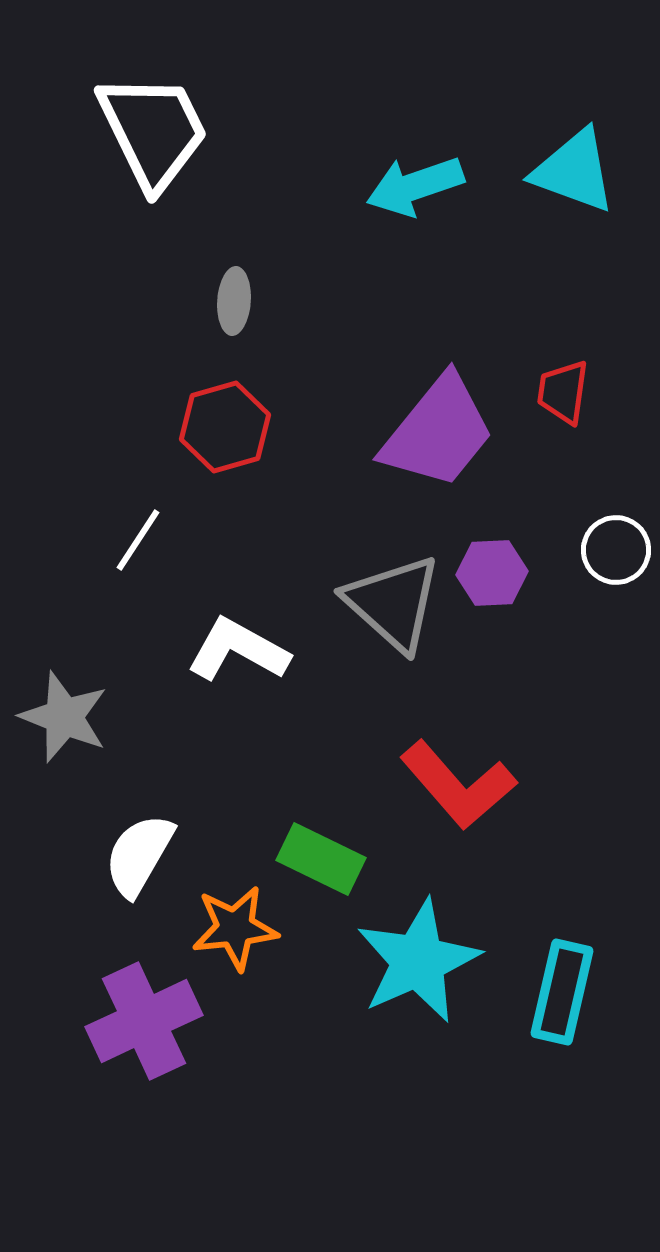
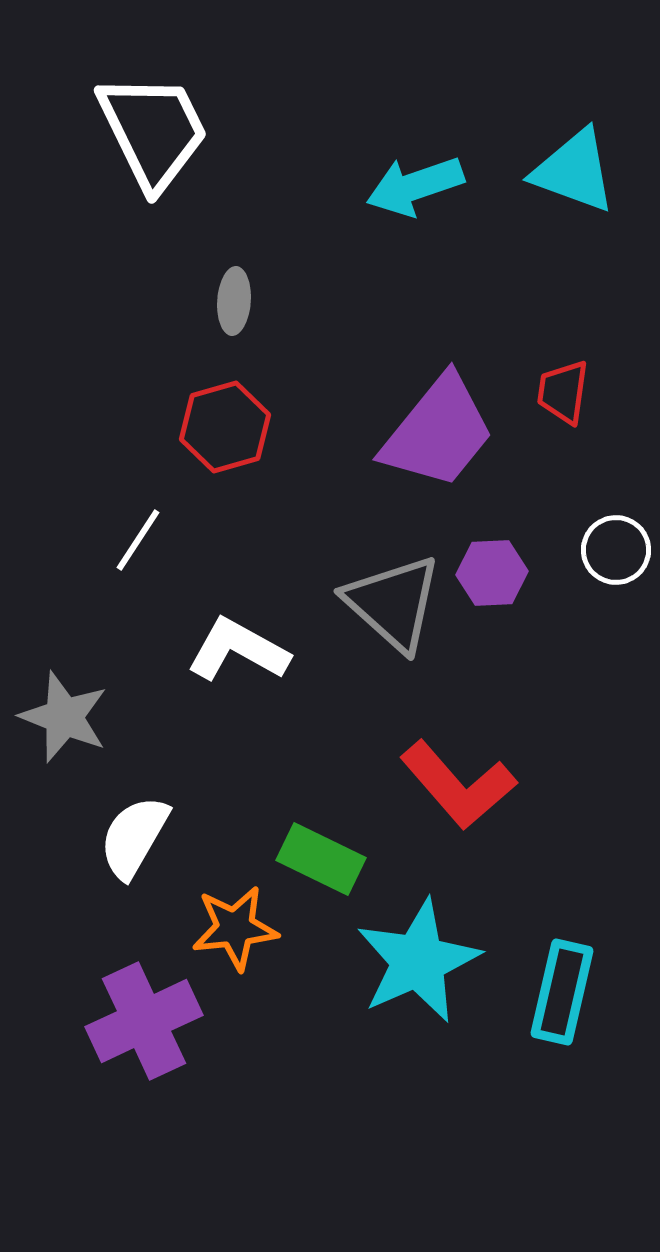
white semicircle: moved 5 px left, 18 px up
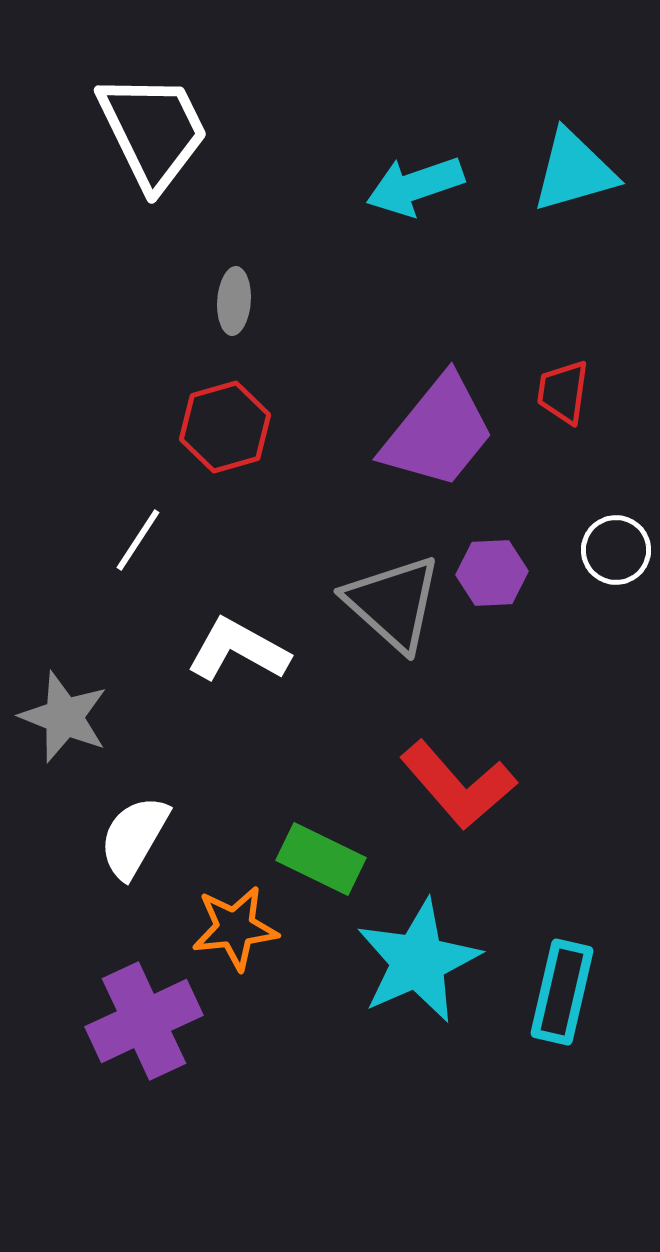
cyan triangle: rotated 36 degrees counterclockwise
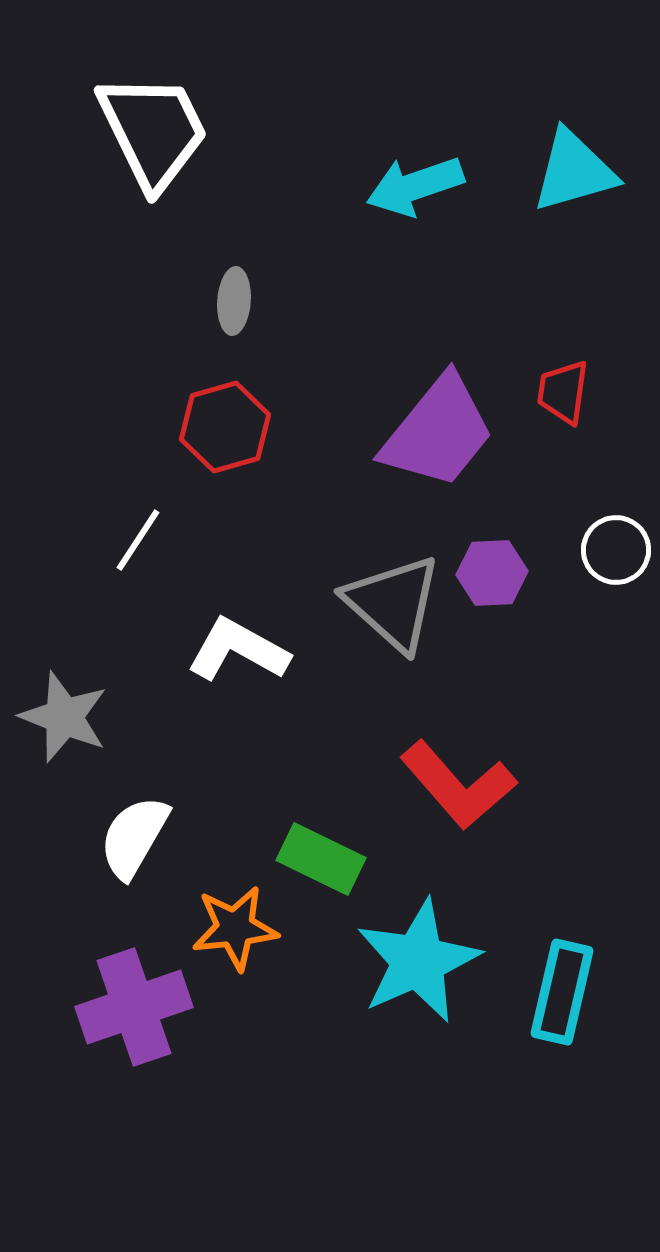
purple cross: moved 10 px left, 14 px up; rotated 6 degrees clockwise
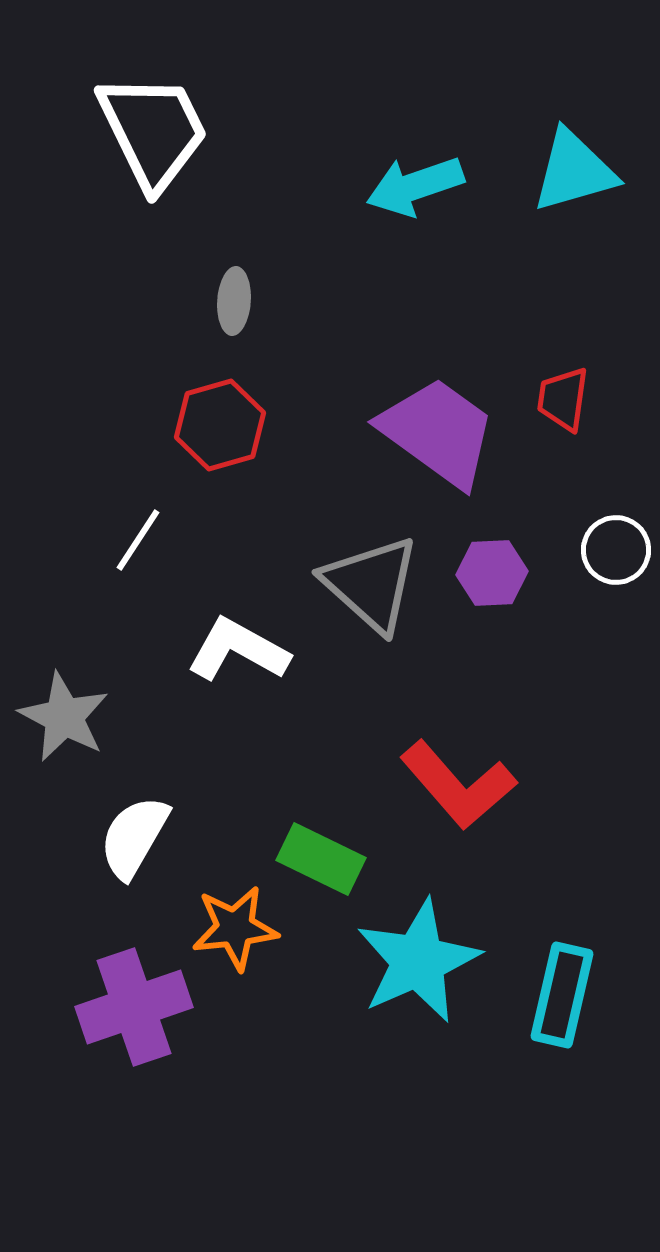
red trapezoid: moved 7 px down
red hexagon: moved 5 px left, 2 px up
purple trapezoid: rotated 93 degrees counterclockwise
gray triangle: moved 22 px left, 19 px up
gray star: rotated 6 degrees clockwise
cyan rectangle: moved 3 px down
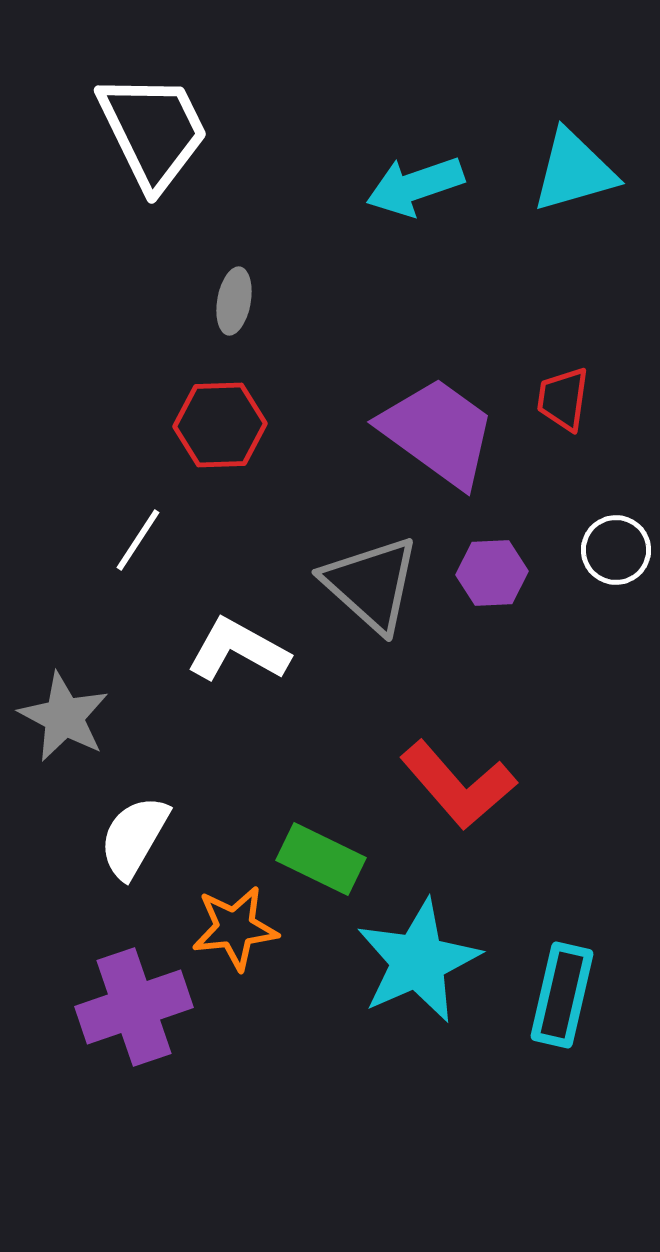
gray ellipse: rotated 6 degrees clockwise
red hexagon: rotated 14 degrees clockwise
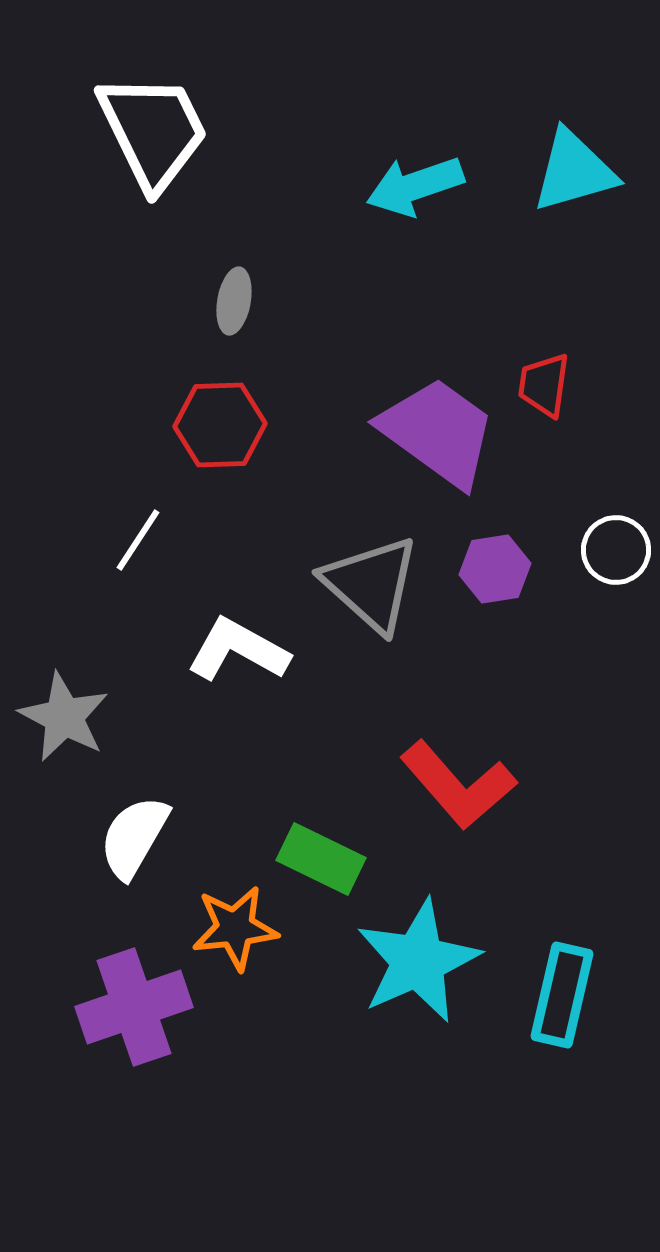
red trapezoid: moved 19 px left, 14 px up
purple hexagon: moved 3 px right, 4 px up; rotated 6 degrees counterclockwise
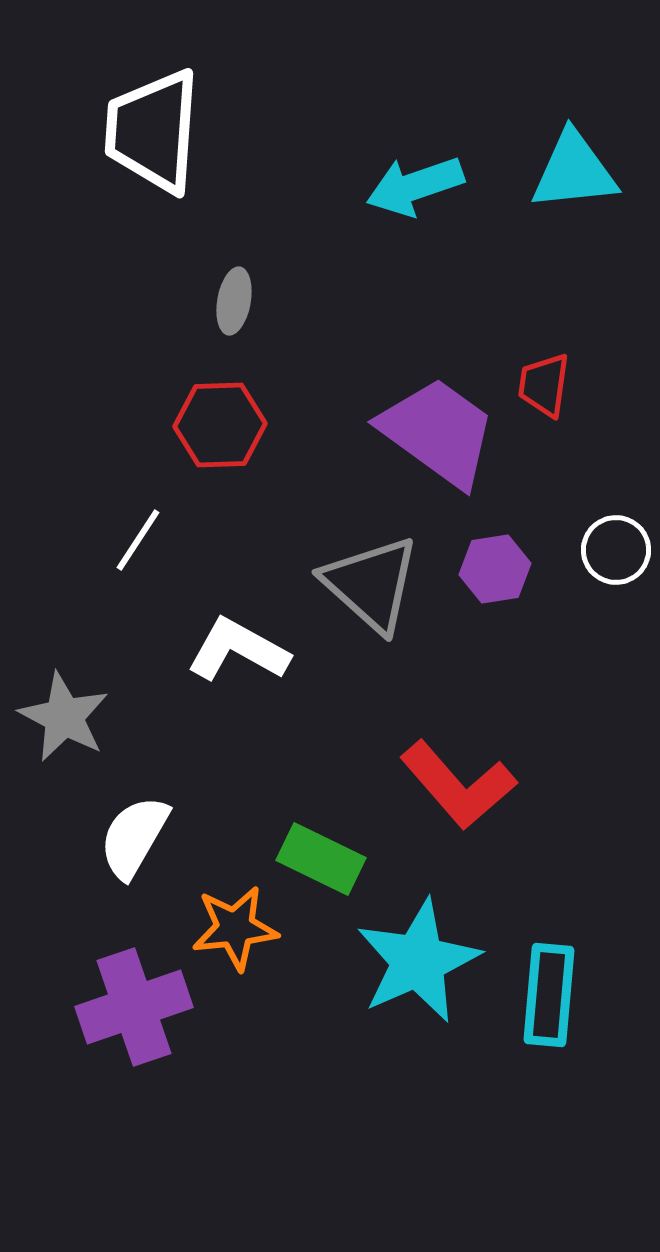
white trapezoid: rotated 150 degrees counterclockwise
cyan triangle: rotated 10 degrees clockwise
cyan rectangle: moved 13 px left; rotated 8 degrees counterclockwise
